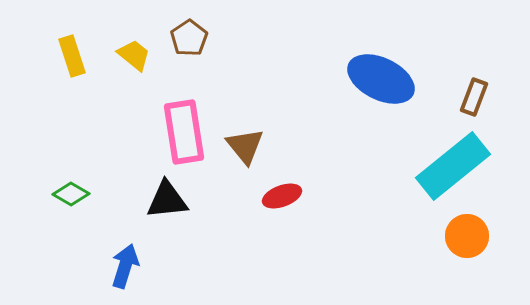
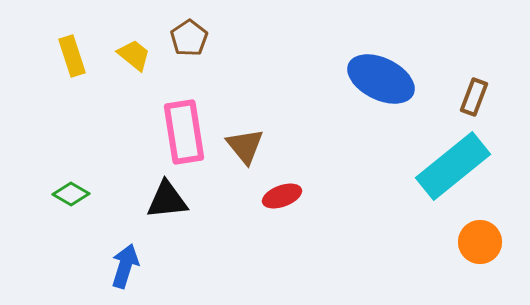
orange circle: moved 13 px right, 6 px down
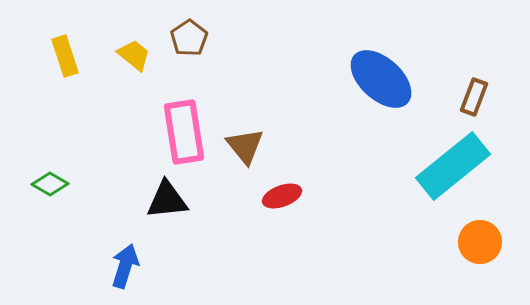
yellow rectangle: moved 7 px left
blue ellipse: rotated 16 degrees clockwise
green diamond: moved 21 px left, 10 px up
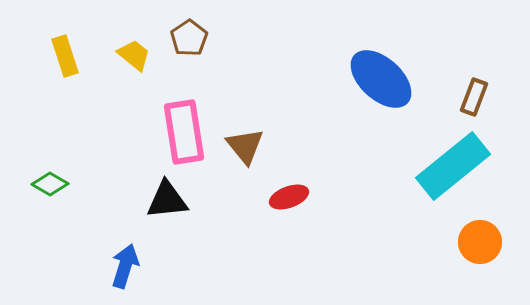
red ellipse: moved 7 px right, 1 px down
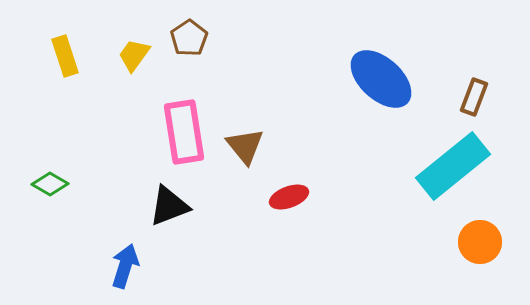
yellow trapezoid: rotated 93 degrees counterclockwise
black triangle: moved 2 px right, 6 px down; rotated 15 degrees counterclockwise
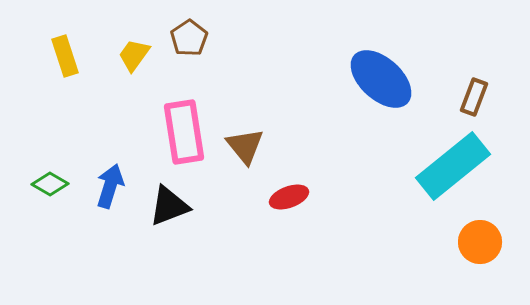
blue arrow: moved 15 px left, 80 px up
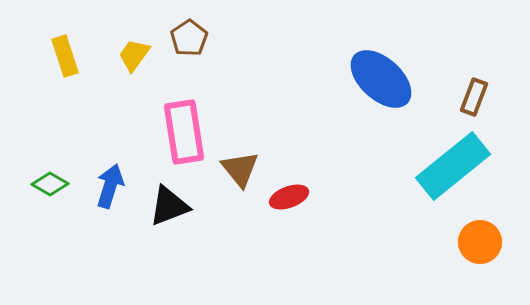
brown triangle: moved 5 px left, 23 px down
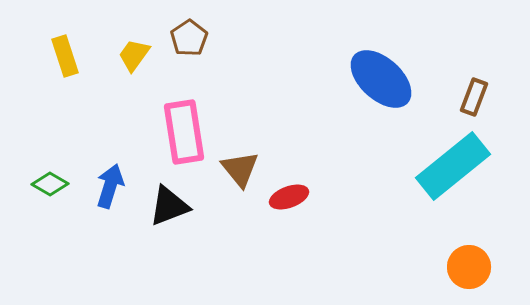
orange circle: moved 11 px left, 25 px down
